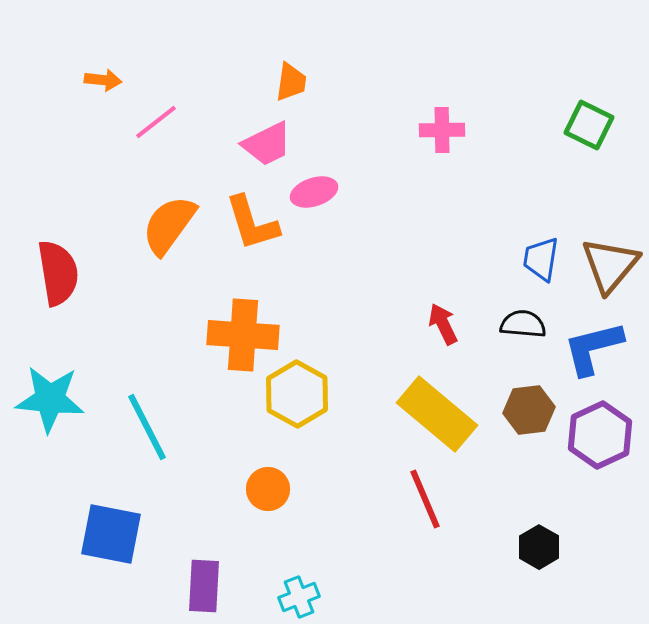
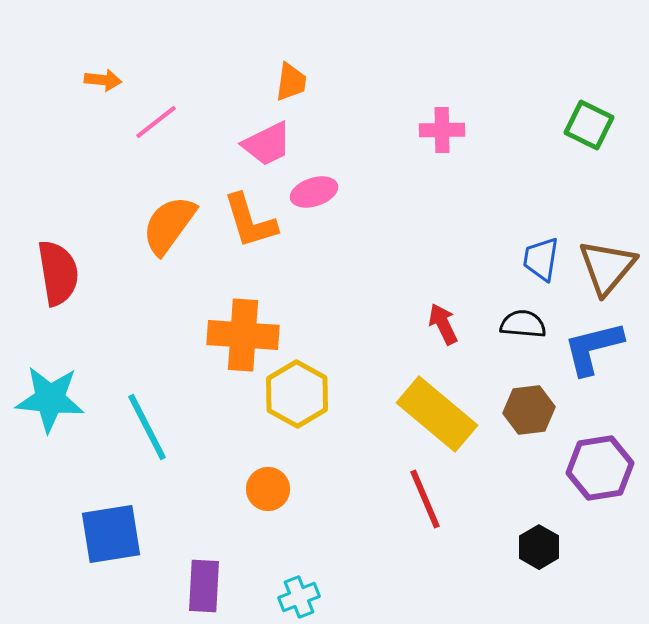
orange L-shape: moved 2 px left, 2 px up
brown triangle: moved 3 px left, 2 px down
purple hexagon: moved 33 px down; rotated 16 degrees clockwise
blue square: rotated 20 degrees counterclockwise
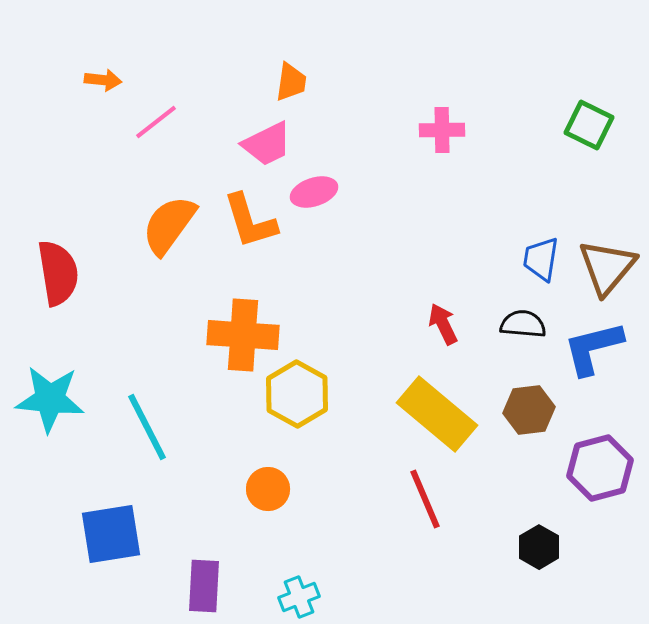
purple hexagon: rotated 6 degrees counterclockwise
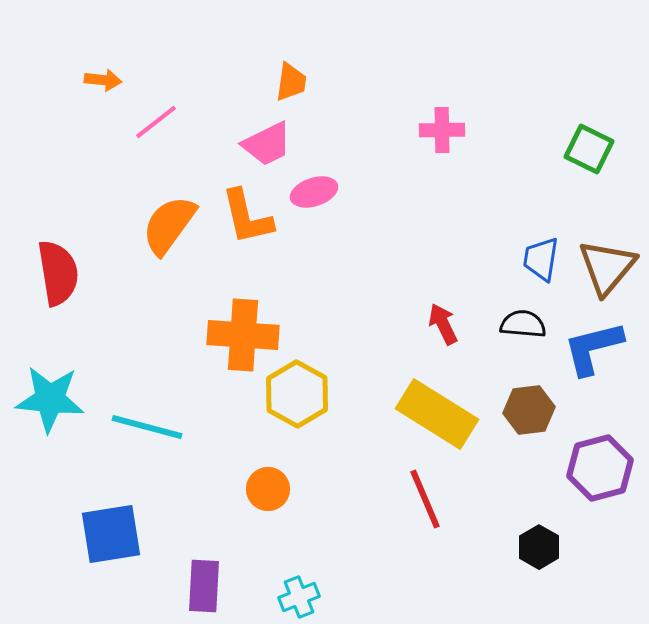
green square: moved 24 px down
orange L-shape: moved 3 px left, 4 px up; rotated 4 degrees clockwise
yellow rectangle: rotated 8 degrees counterclockwise
cyan line: rotated 48 degrees counterclockwise
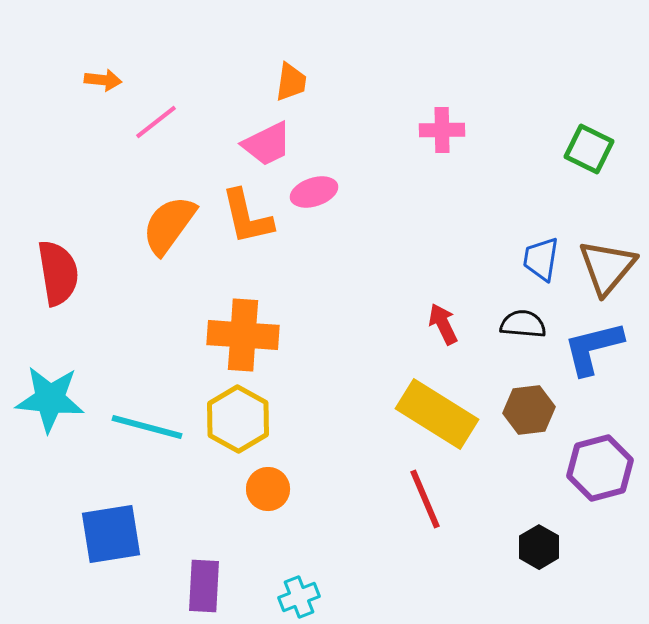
yellow hexagon: moved 59 px left, 25 px down
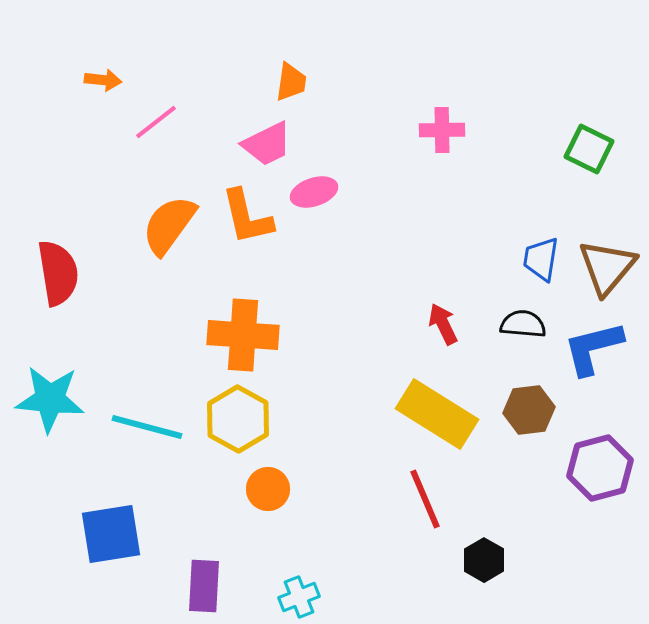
black hexagon: moved 55 px left, 13 px down
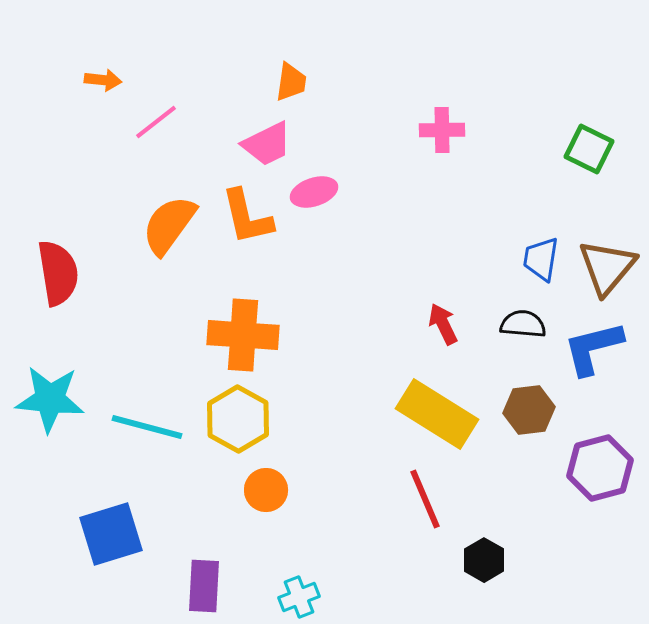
orange circle: moved 2 px left, 1 px down
blue square: rotated 8 degrees counterclockwise
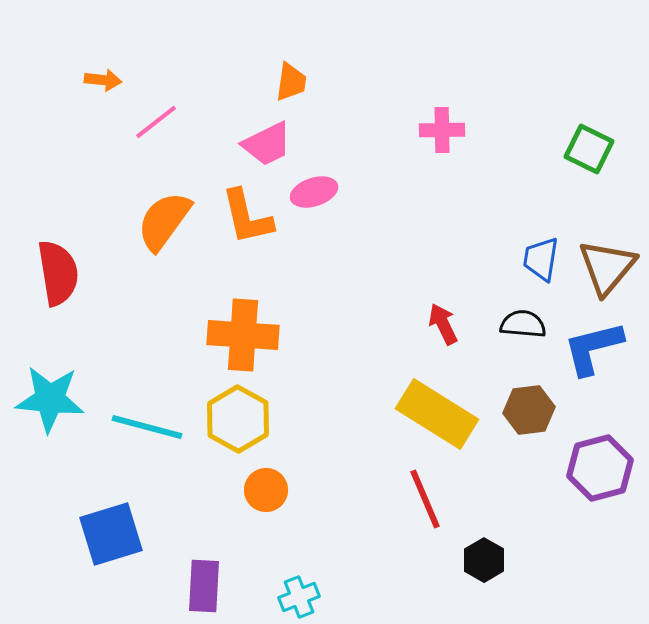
orange semicircle: moved 5 px left, 4 px up
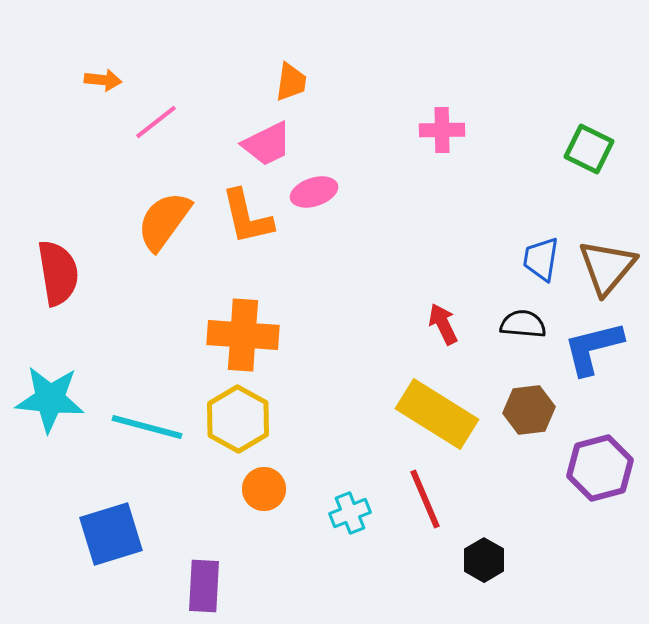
orange circle: moved 2 px left, 1 px up
cyan cross: moved 51 px right, 84 px up
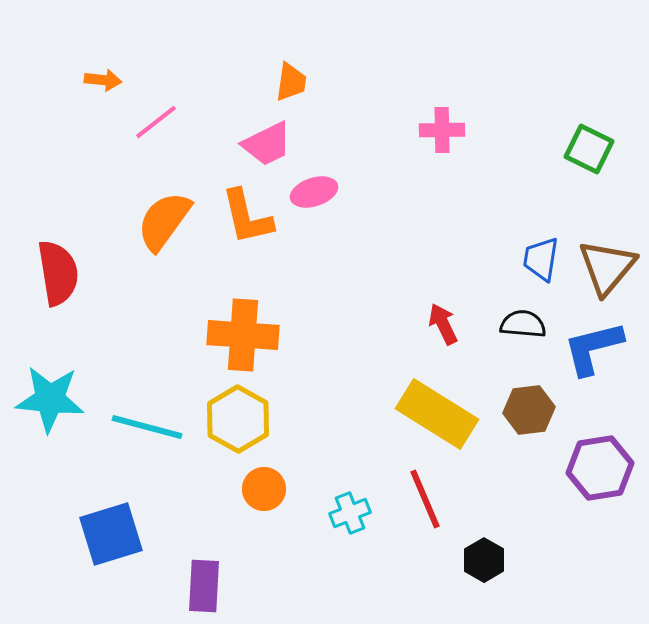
purple hexagon: rotated 6 degrees clockwise
